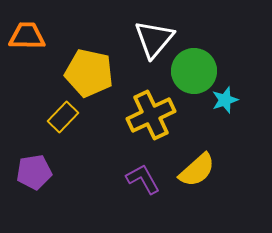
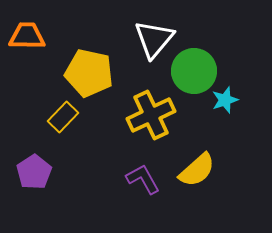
purple pentagon: rotated 24 degrees counterclockwise
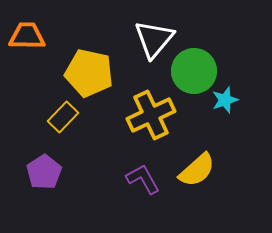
purple pentagon: moved 10 px right
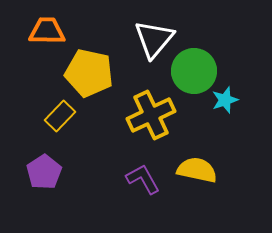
orange trapezoid: moved 20 px right, 5 px up
yellow rectangle: moved 3 px left, 1 px up
yellow semicircle: rotated 126 degrees counterclockwise
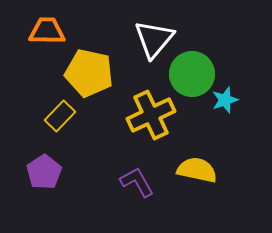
green circle: moved 2 px left, 3 px down
purple L-shape: moved 6 px left, 3 px down
